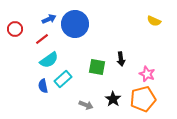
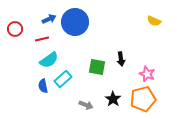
blue circle: moved 2 px up
red line: rotated 24 degrees clockwise
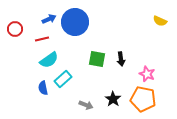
yellow semicircle: moved 6 px right
green square: moved 8 px up
blue semicircle: moved 2 px down
orange pentagon: rotated 25 degrees clockwise
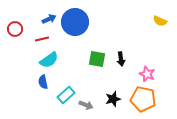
cyan rectangle: moved 3 px right, 16 px down
blue semicircle: moved 6 px up
black star: rotated 21 degrees clockwise
